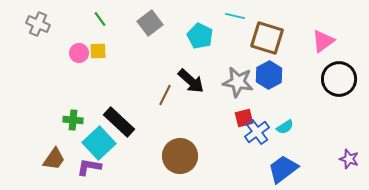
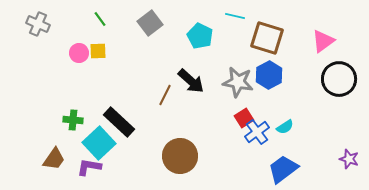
red square: rotated 18 degrees counterclockwise
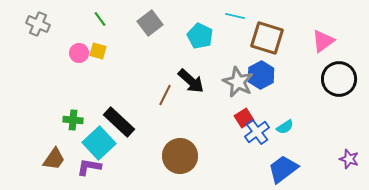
yellow square: rotated 18 degrees clockwise
blue hexagon: moved 8 px left
gray star: rotated 16 degrees clockwise
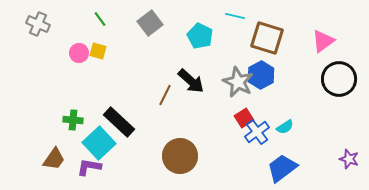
blue trapezoid: moved 1 px left, 1 px up
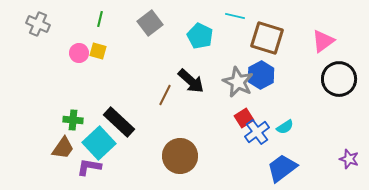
green line: rotated 49 degrees clockwise
brown trapezoid: moved 9 px right, 11 px up
